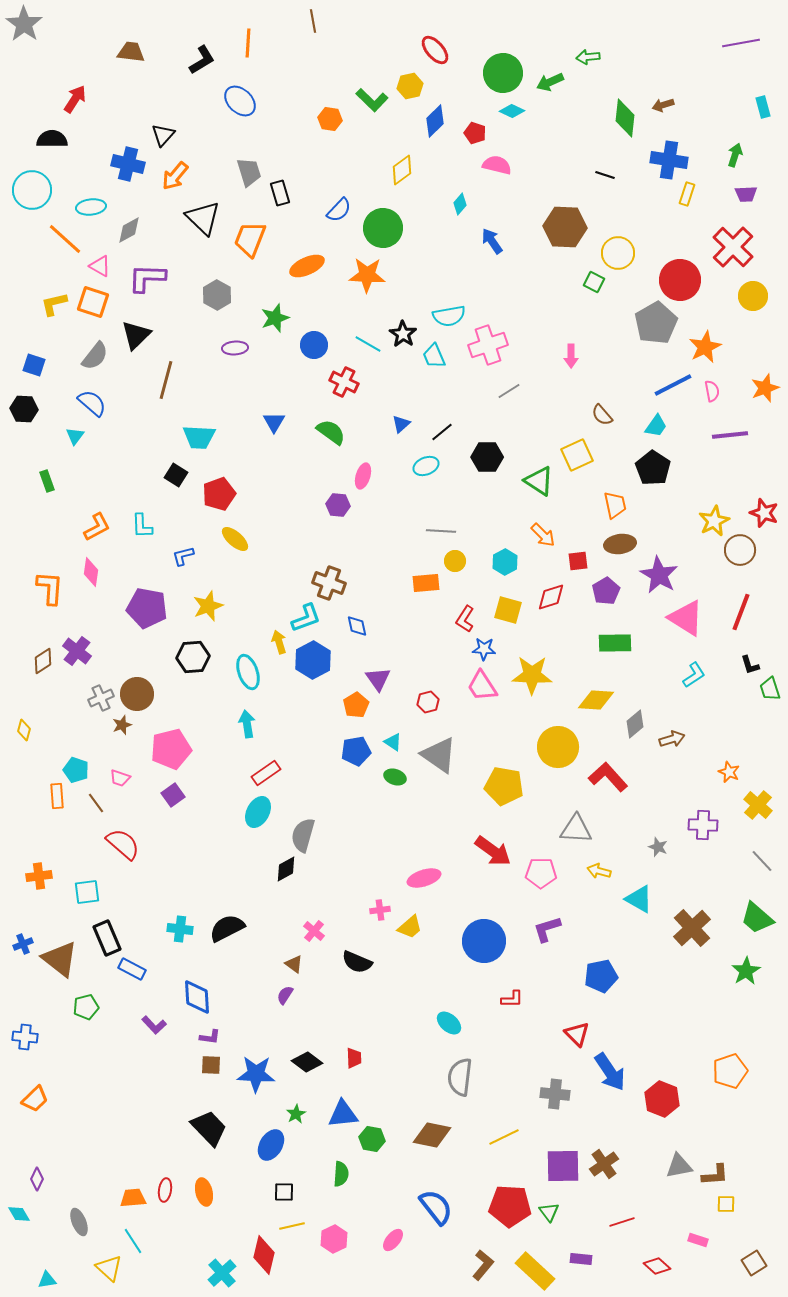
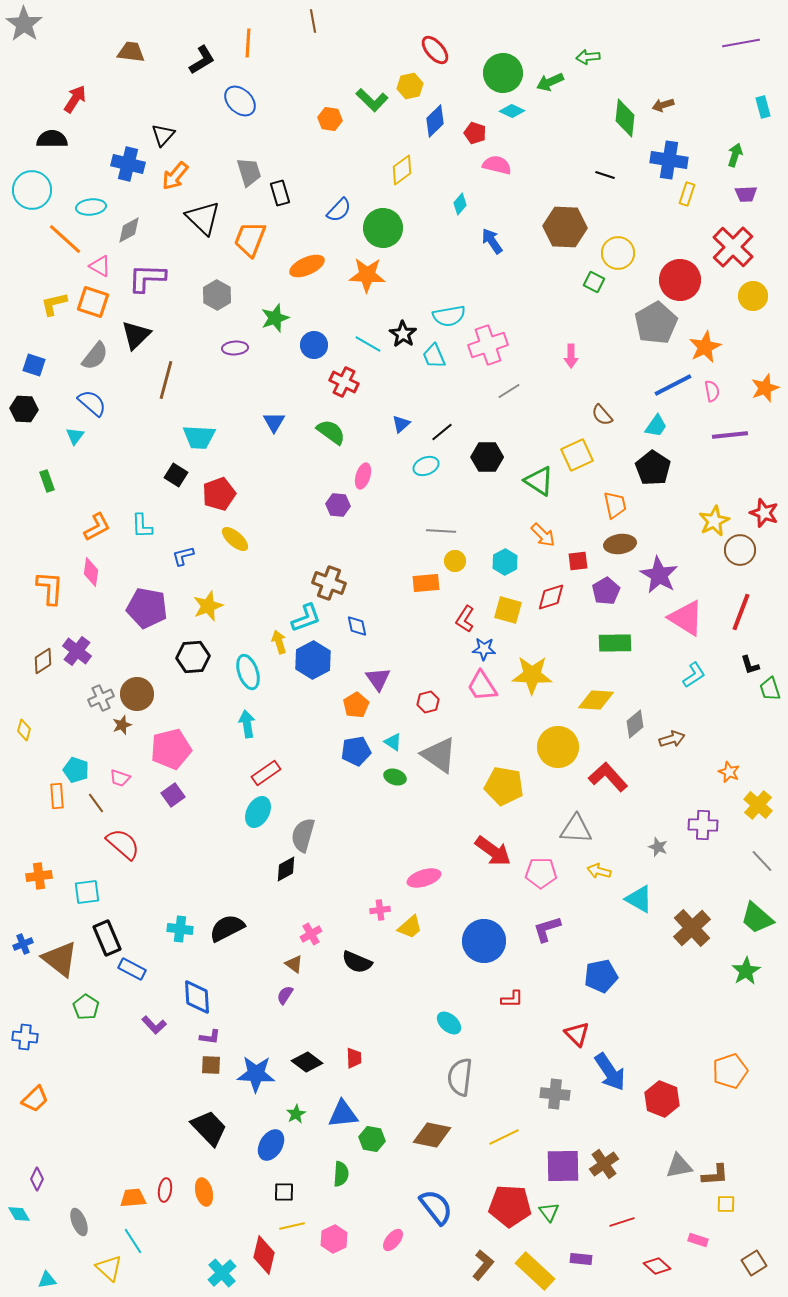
pink cross at (314, 931): moved 3 px left, 3 px down; rotated 20 degrees clockwise
green pentagon at (86, 1007): rotated 25 degrees counterclockwise
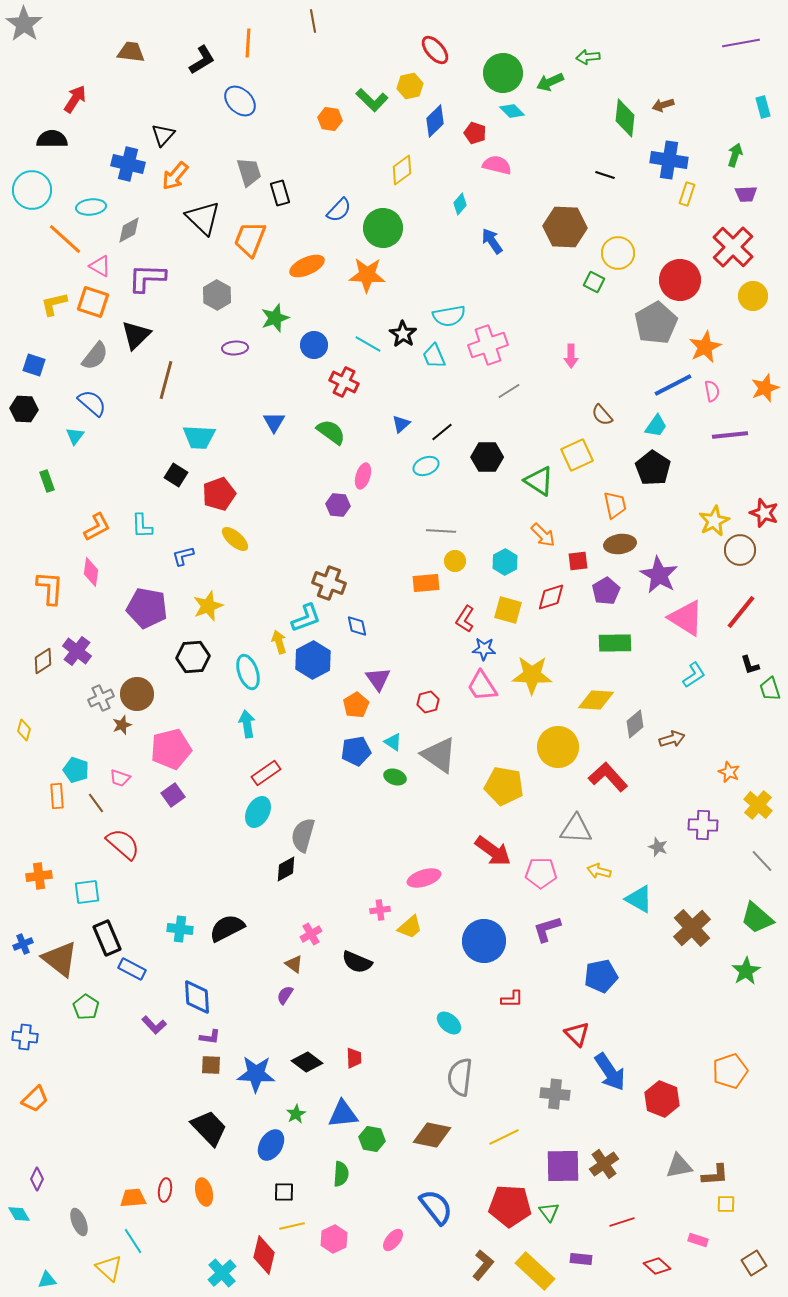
cyan diamond at (512, 111): rotated 20 degrees clockwise
red line at (741, 612): rotated 18 degrees clockwise
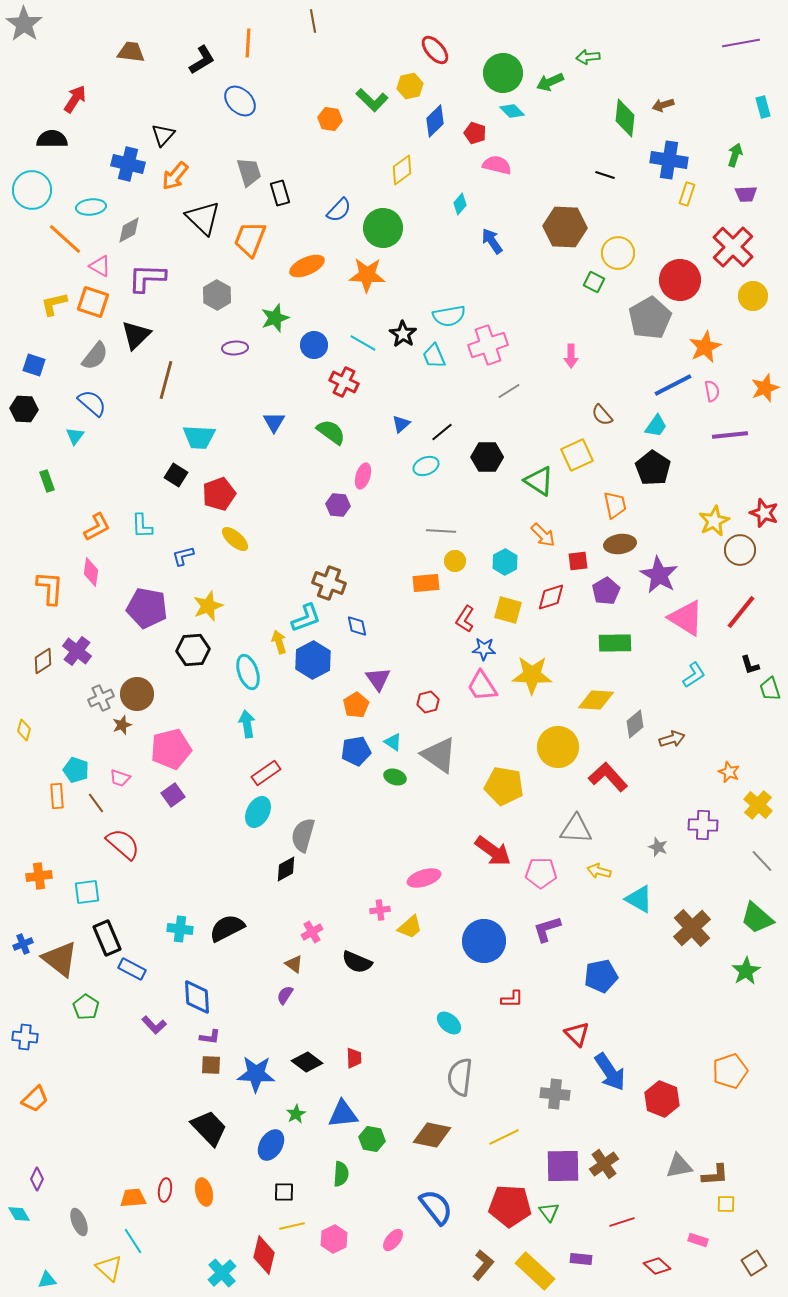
gray pentagon at (656, 323): moved 6 px left, 5 px up
cyan line at (368, 344): moved 5 px left, 1 px up
black hexagon at (193, 657): moved 7 px up
pink cross at (311, 934): moved 1 px right, 2 px up
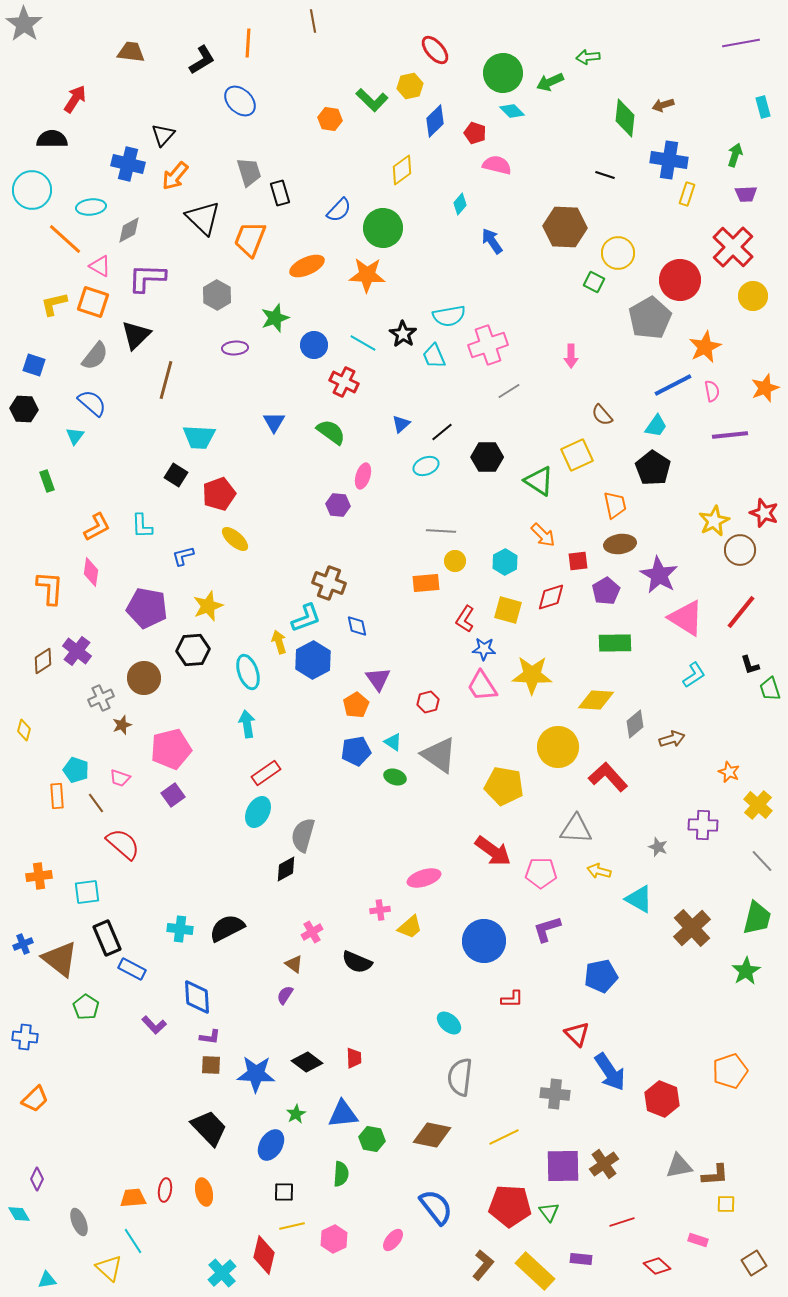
brown circle at (137, 694): moved 7 px right, 16 px up
green trapezoid at (757, 918): rotated 117 degrees counterclockwise
